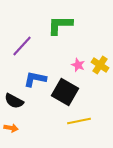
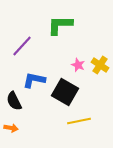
blue L-shape: moved 1 px left, 1 px down
black semicircle: rotated 36 degrees clockwise
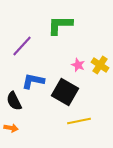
blue L-shape: moved 1 px left, 1 px down
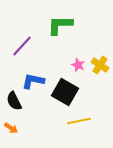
orange arrow: rotated 24 degrees clockwise
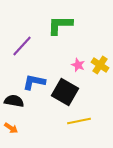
blue L-shape: moved 1 px right, 1 px down
black semicircle: rotated 126 degrees clockwise
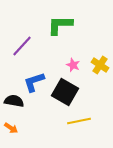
pink star: moved 5 px left
blue L-shape: rotated 30 degrees counterclockwise
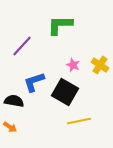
orange arrow: moved 1 px left, 1 px up
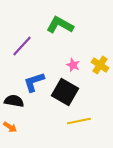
green L-shape: rotated 28 degrees clockwise
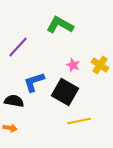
purple line: moved 4 px left, 1 px down
orange arrow: moved 1 px down; rotated 24 degrees counterclockwise
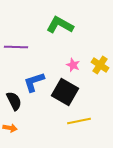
purple line: moved 2 px left; rotated 50 degrees clockwise
black semicircle: rotated 54 degrees clockwise
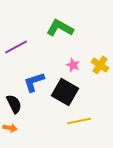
green L-shape: moved 3 px down
purple line: rotated 30 degrees counterclockwise
black semicircle: moved 3 px down
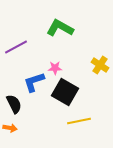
pink star: moved 18 px left, 3 px down; rotated 24 degrees counterclockwise
